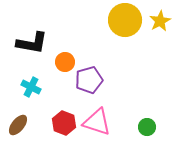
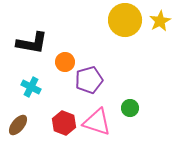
green circle: moved 17 px left, 19 px up
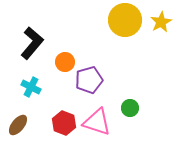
yellow star: moved 1 px right, 1 px down
black L-shape: rotated 60 degrees counterclockwise
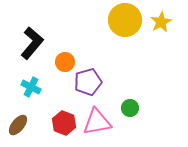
purple pentagon: moved 1 px left, 2 px down
pink triangle: rotated 28 degrees counterclockwise
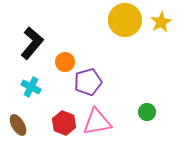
green circle: moved 17 px right, 4 px down
brown ellipse: rotated 70 degrees counterclockwise
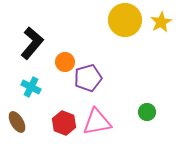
purple pentagon: moved 4 px up
brown ellipse: moved 1 px left, 3 px up
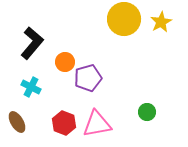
yellow circle: moved 1 px left, 1 px up
pink triangle: moved 2 px down
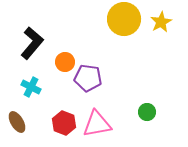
purple pentagon: rotated 24 degrees clockwise
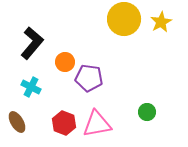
purple pentagon: moved 1 px right
